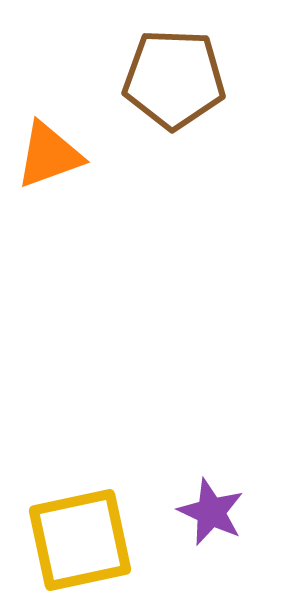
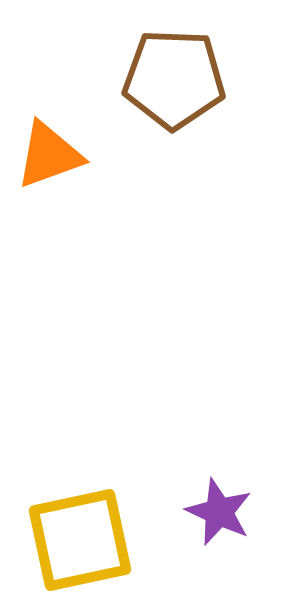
purple star: moved 8 px right
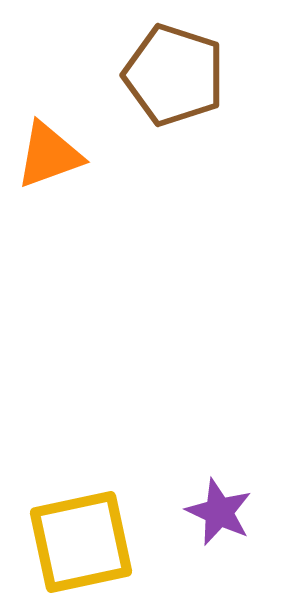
brown pentagon: moved 4 px up; rotated 16 degrees clockwise
yellow square: moved 1 px right, 2 px down
